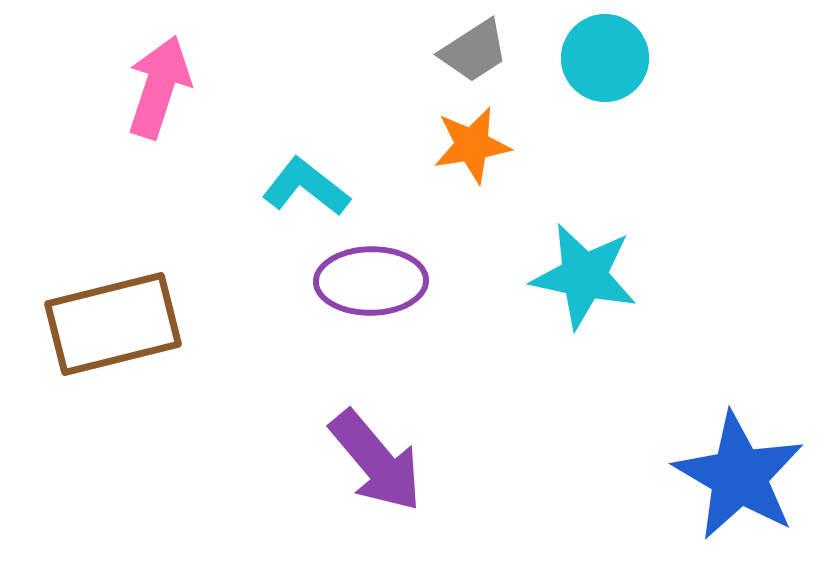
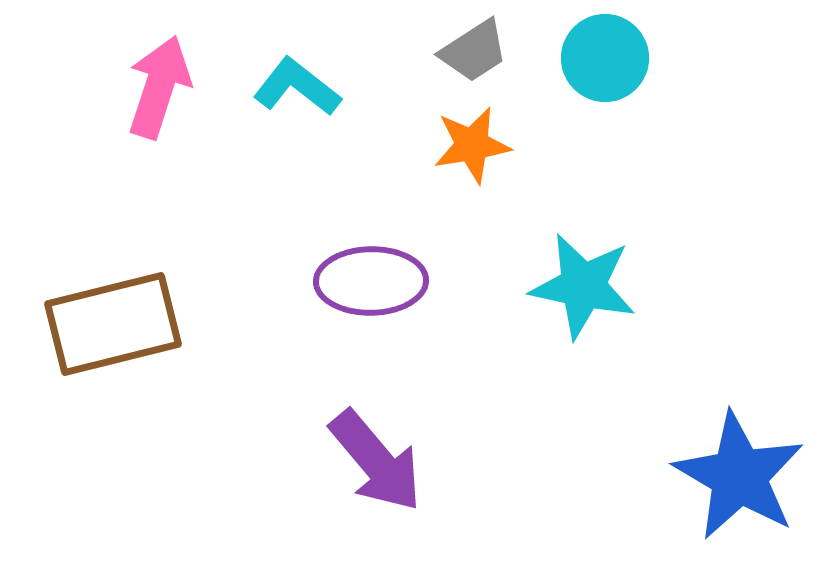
cyan L-shape: moved 9 px left, 100 px up
cyan star: moved 1 px left, 10 px down
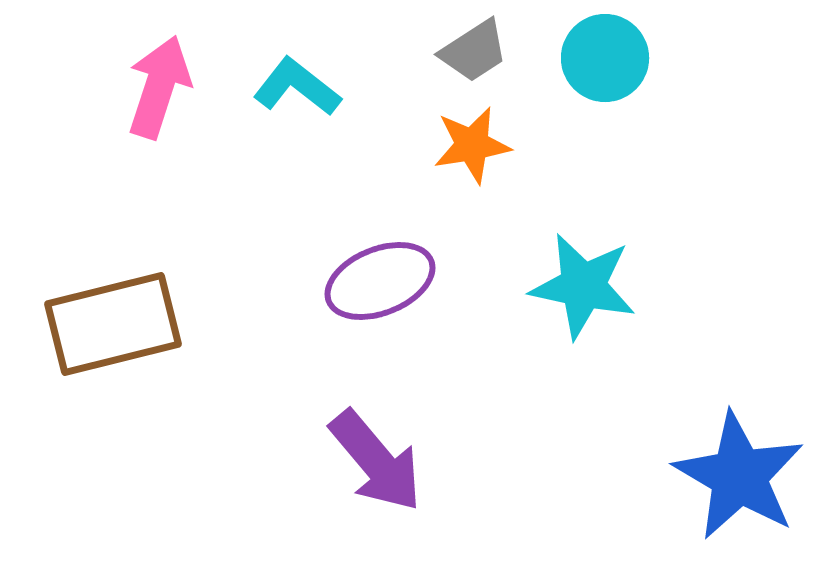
purple ellipse: moved 9 px right; rotated 21 degrees counterclockwise
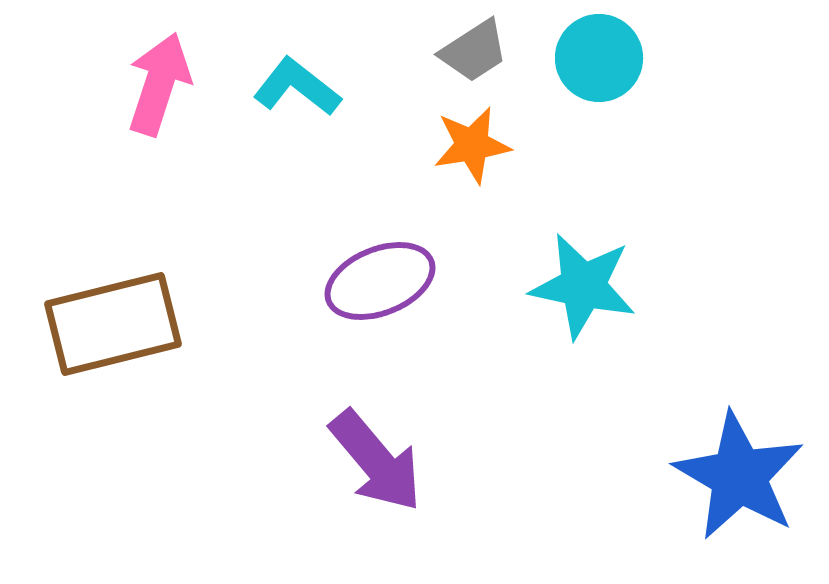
cyan circle: moved 6 px left
pink arrow: moved 3 px up
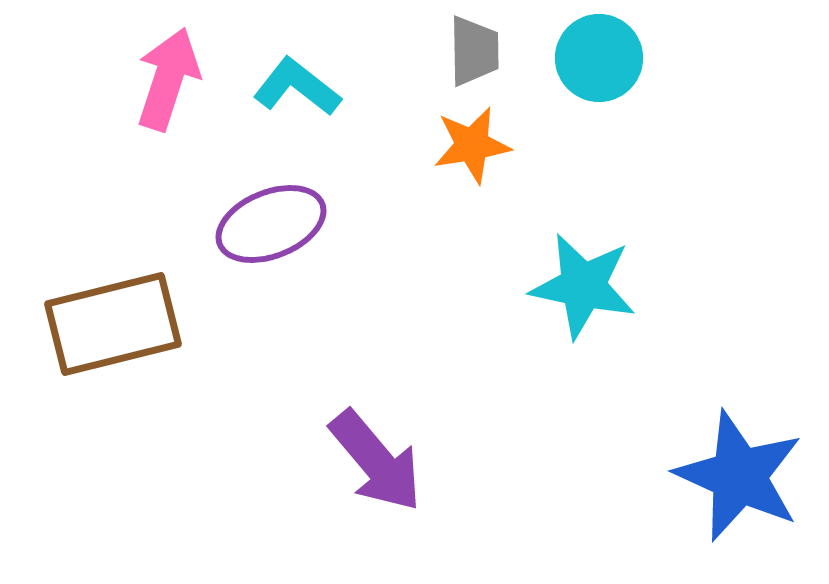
gray trapezoid: rotated 58 degrees counterclockwise
pink arrow: moved 9 px right, 5 px up
purple ellipse: moved 109 px left, 57 px up
blue star: rotated 6 degrees counterclockwise
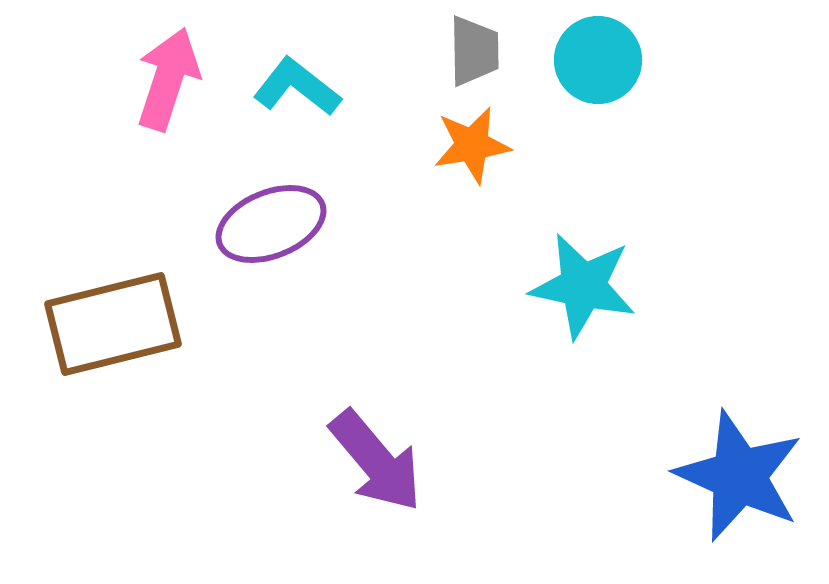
cyan circle: moved 1 px left, 2 px down
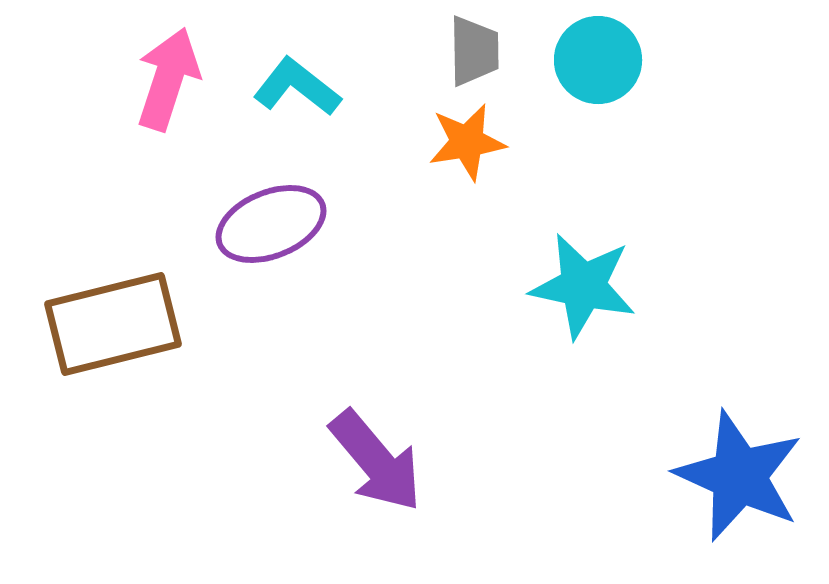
orange star: moved 5 px left, 3 px up
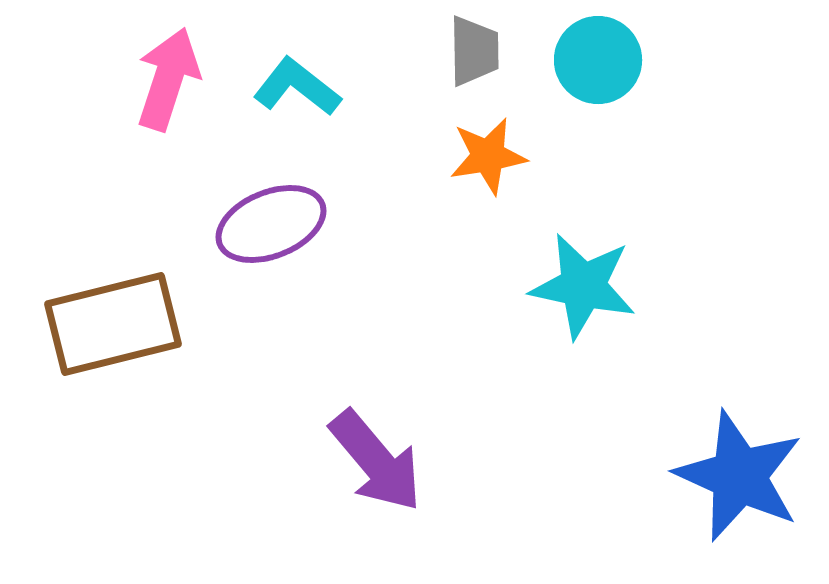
orange star: moved 21 px right, 14 px down
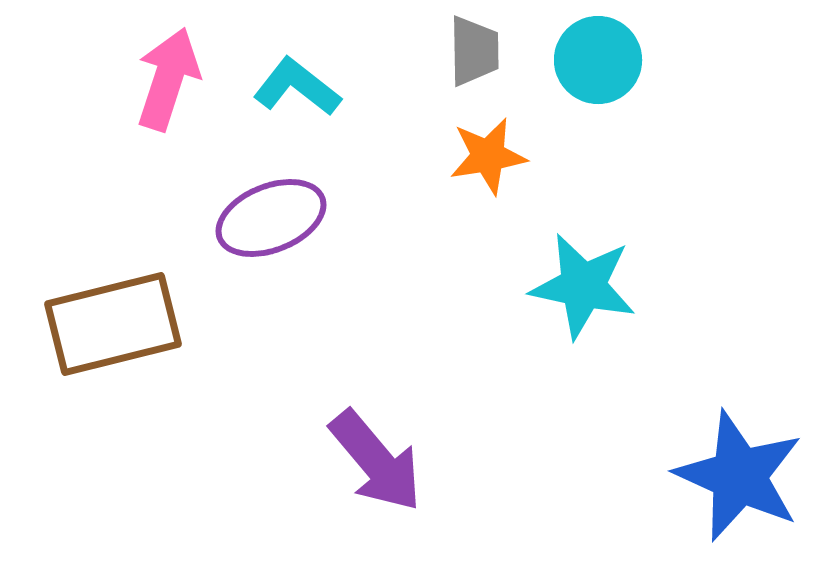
purple ellipse: moved 6 px up
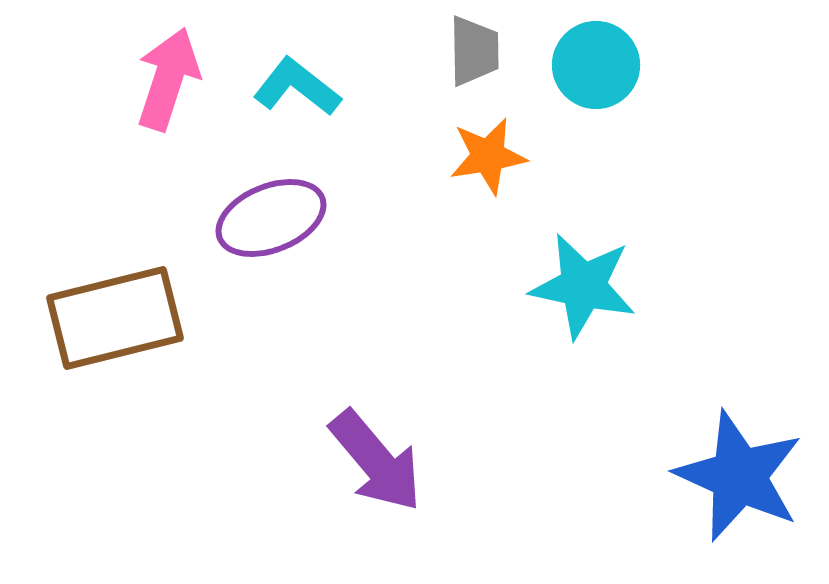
cyan circle: moved 2 px left, 5 px down
brown rectangle: moved 2 px right, 6 px up
